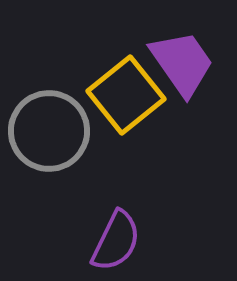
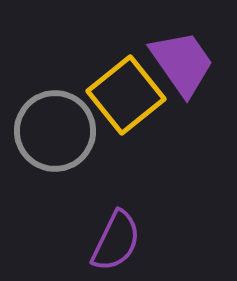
gray circle: moved 6 px right
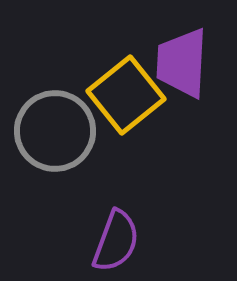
purple trapezoid: rotated 142 degrees counterclockwise
purple semicircle: rotated 6 degrees counterclockwise
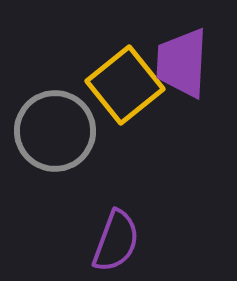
yellow square: moved 1 px left, 10 px up
